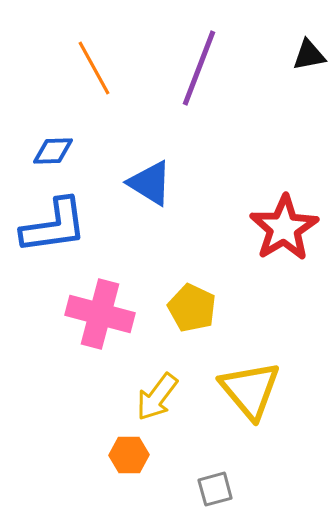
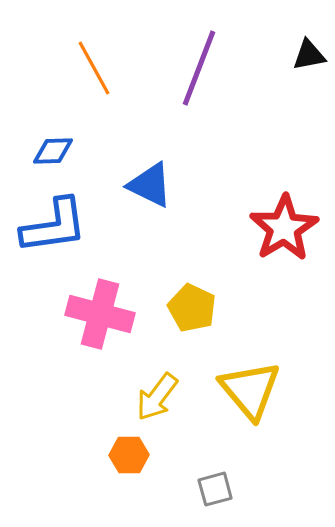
blue triangle: moved 2 px down; rotated 6 degrees counterclockwise
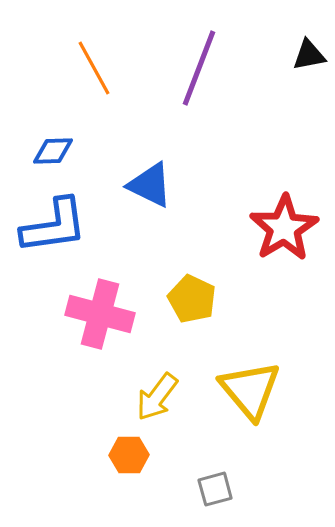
yellow pentagon: moved 9 px up
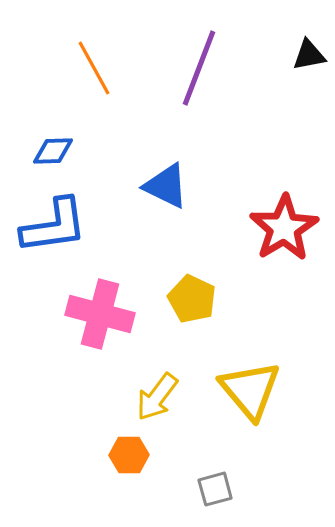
blue triangle: moved 16 px right, 1 px down
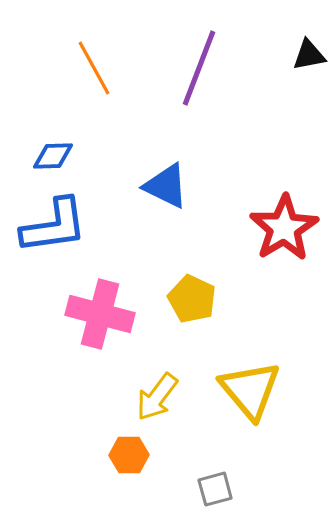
blue diamond: moved 5 px down
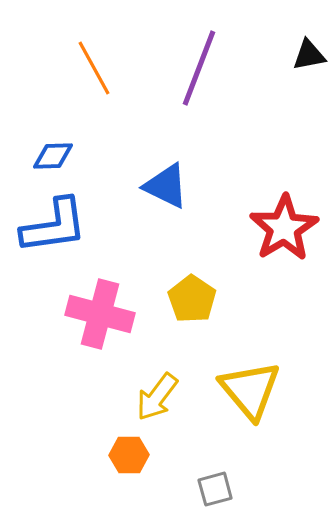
yellow pentagon: rotated 9 degrees clockwise
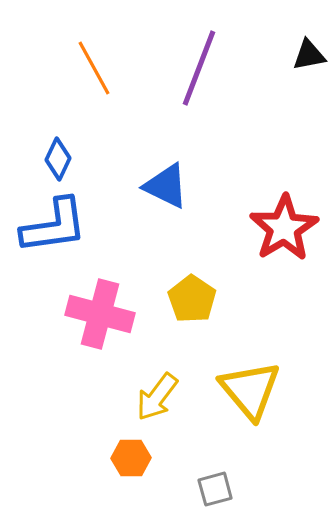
blue diamond: moved 5 px right, 3 px down; rotated 63 degrees counterclockwise
orange hexagon: moved 2 px right, 3 px down
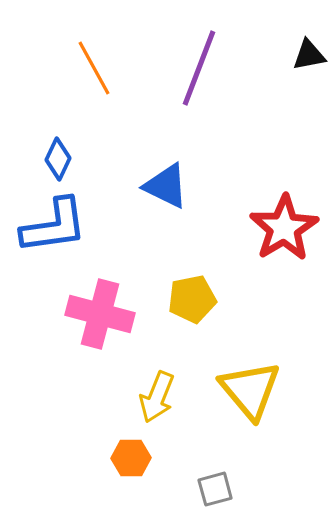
yellow pentagon: rotated 27 degrees clockwise
yellow arrow: rotated 15 degrees counterclockwise
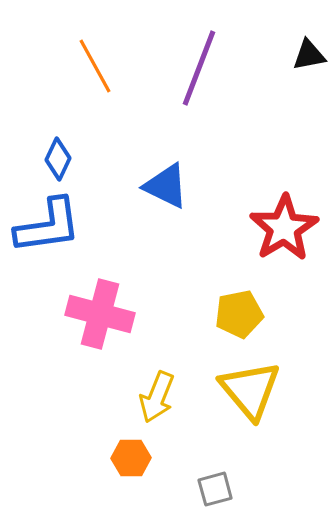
orange line: moved 1 px right, 2 px up
blue L-shape: moved 6 px left
yellow pentagon: moved 47 px right, 15 px down
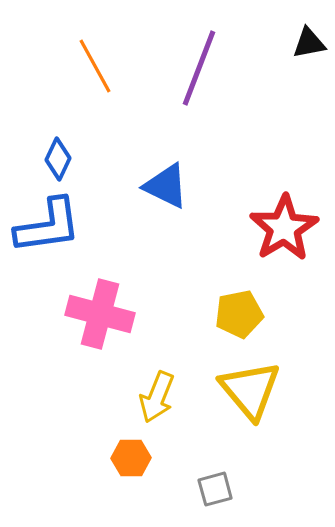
black triangle: moved 12 px up
